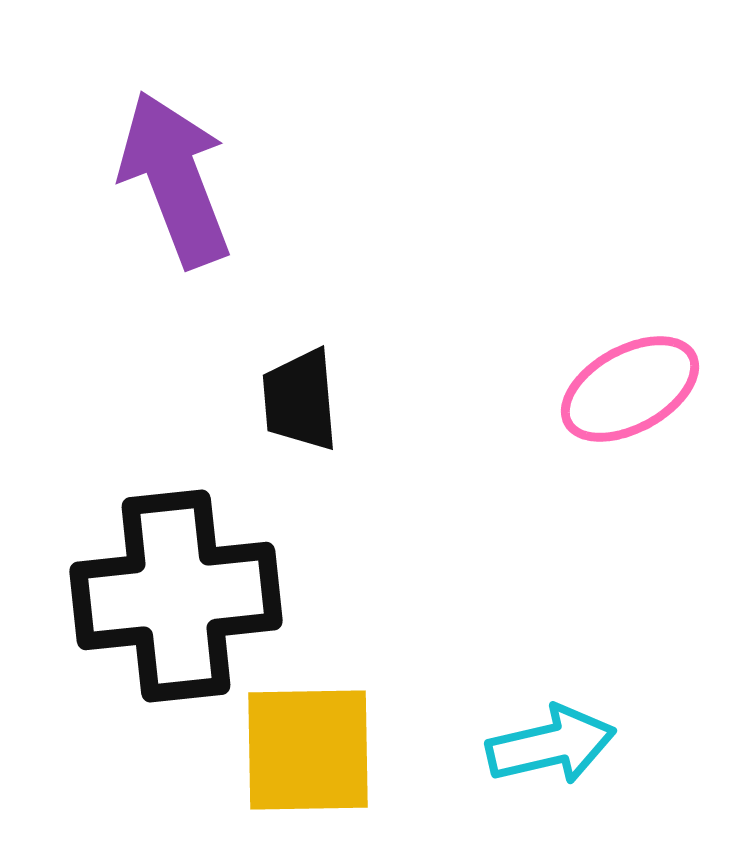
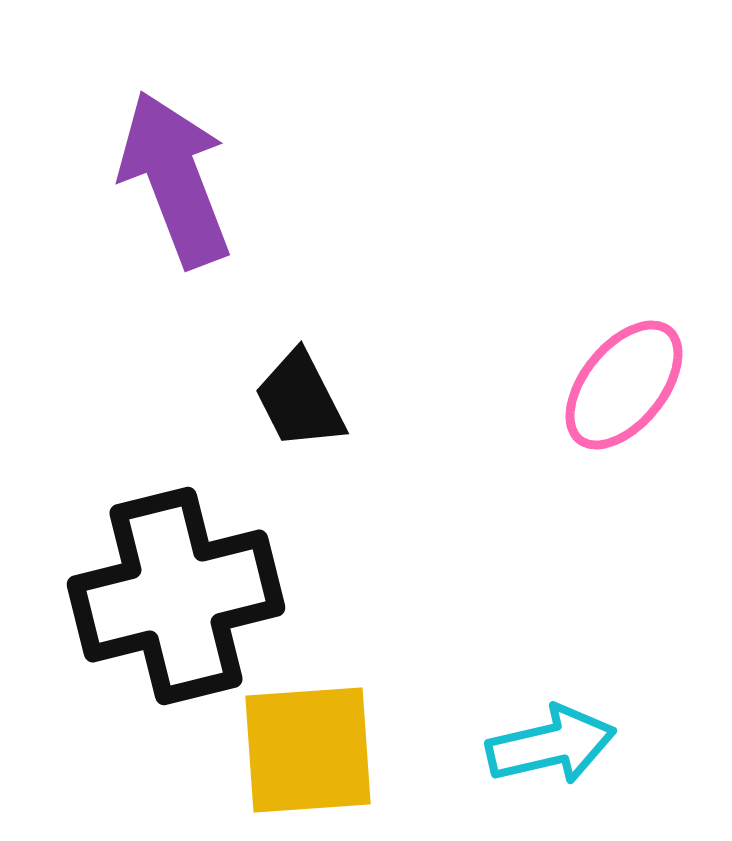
pink ellipse: moved 6 px left, 4 px up; rotated 22 degrees counterclockwise
black trapezoid: rotated 22 degrees counterclockwise
black cross: rotated 8 degrees counterclockwise
yellow square: rotated 3 degrees counterclockwise
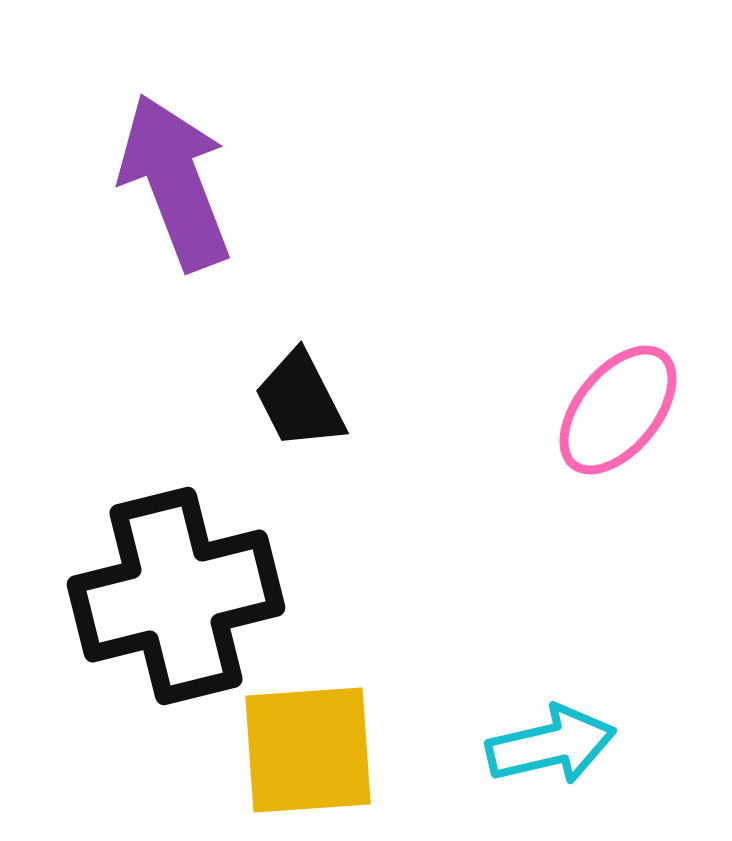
purple arrow: moved 3 px down
pink ellipse: moved 6 px left, 25 px down
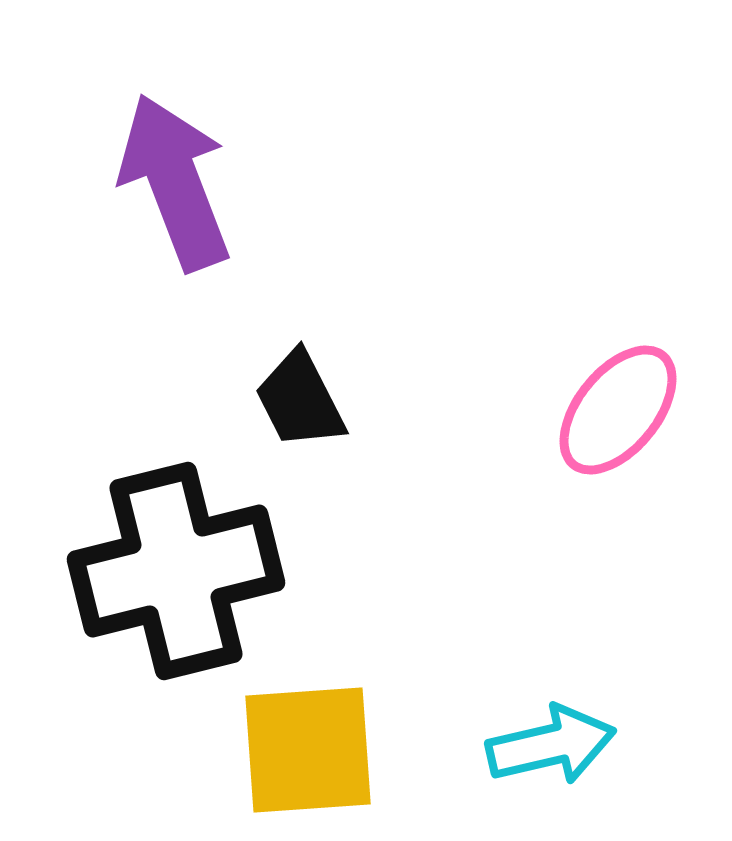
black cross: moved 25 px up
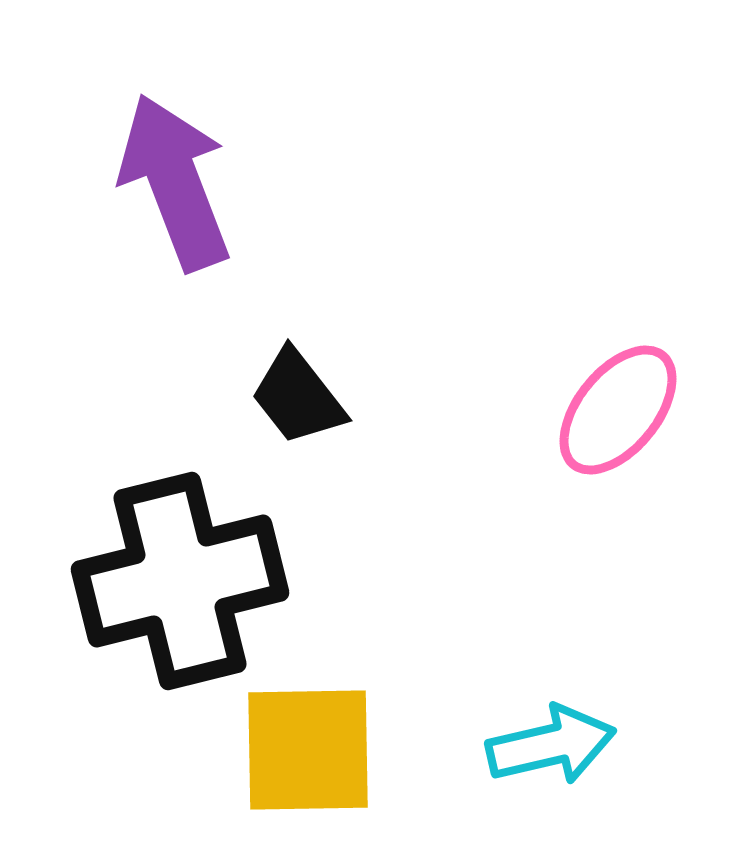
black trapezoid: moved 2 px left, 3 px up; rotated 11 degrees counterclockwise
black cross: moved 4 px right, 10 px down
yellow square: rotated 3 degrees clockwise
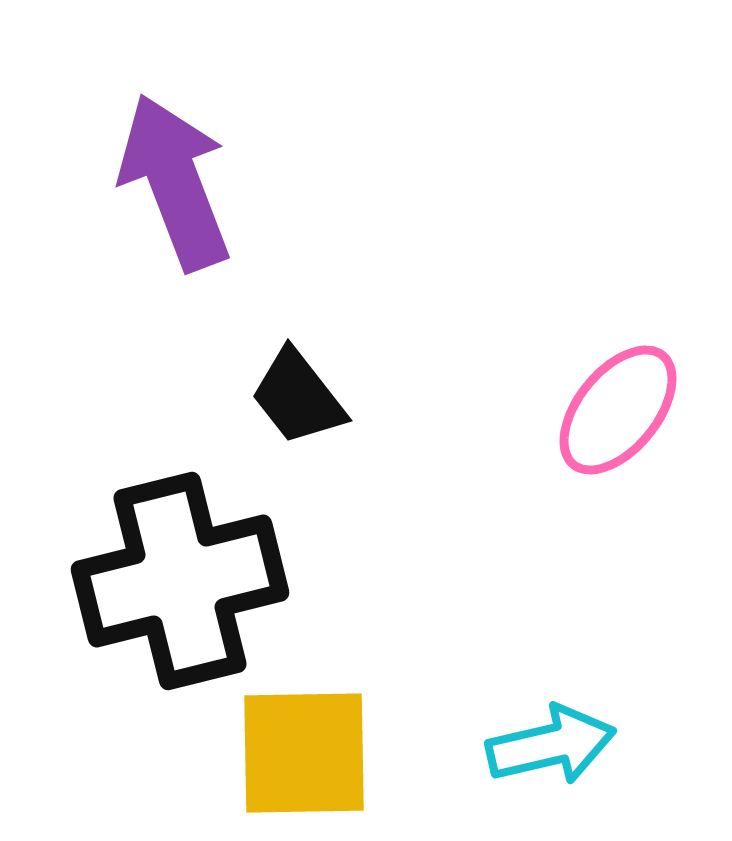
yellow square: moved 4 px left, 3 px down
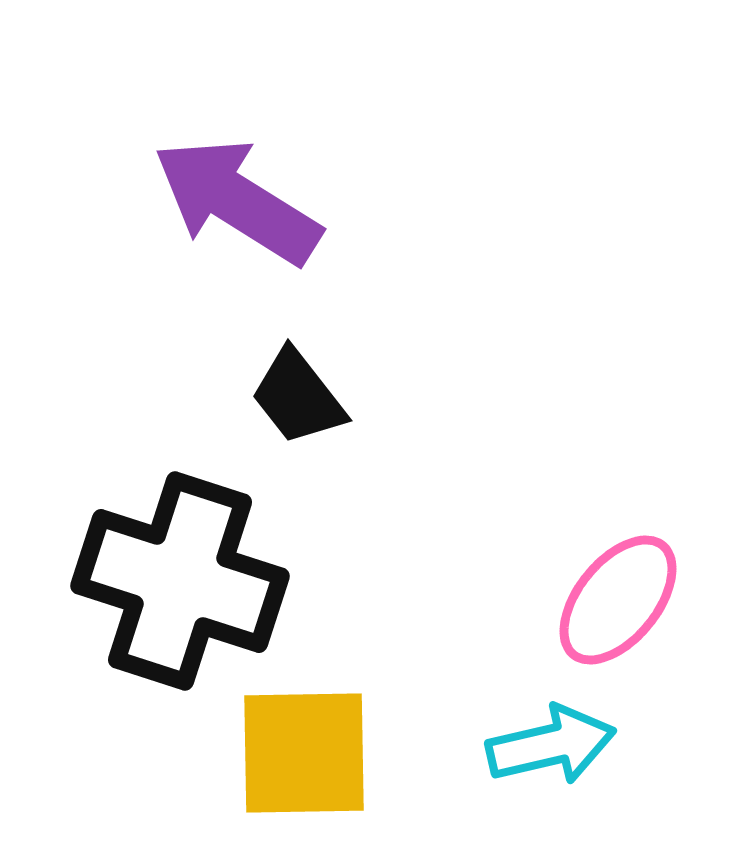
purple arrow: moved 62 px right, 19 px down; rotated 37 degrees counterclockwise
pink ellipse: moved 190 px down
black cross: rotated 32 degrees clockwise
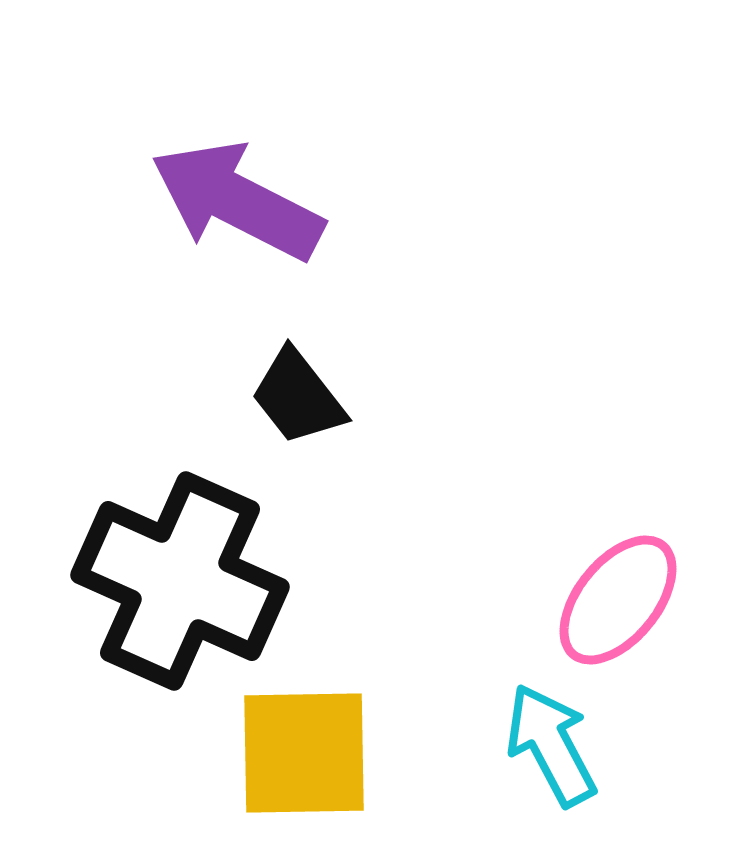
purple arrow: rotated 5 degrees counterclockwise
black cross: rotated 6 degrees clockwise
cyan arrow: rotated 105 degrees counterclockwise
